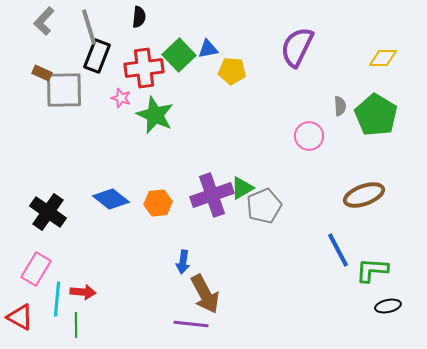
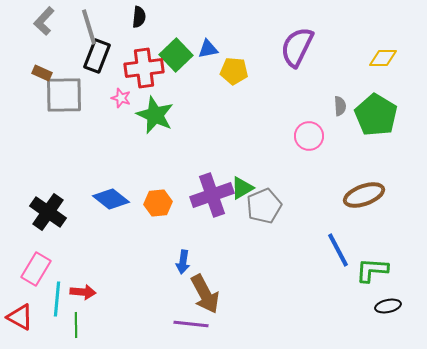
green square: moved 3 px left
yellow pentagon: moved 2 px right
gray square: moved 5 px down
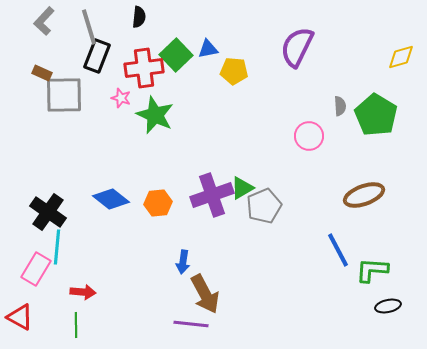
yellow diamond: moved 18 px right, 1 px up; rotated 16 degrees counterclockwise
cyan line: moved 52 px up
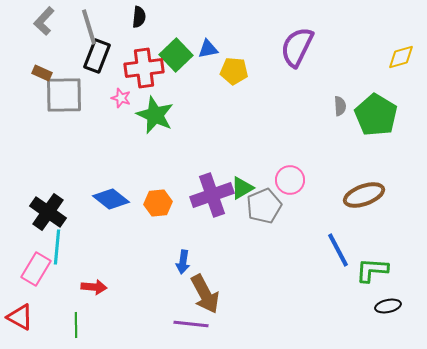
pink circle: moved 19 px left, 44 px down
red arrow: moved 11 px right, 5 px up
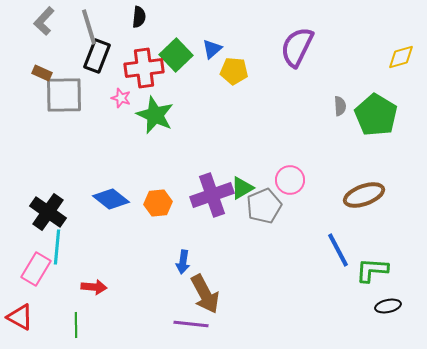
blue triangle: moved 4 px right; rotated 30 degrees counterclockwise
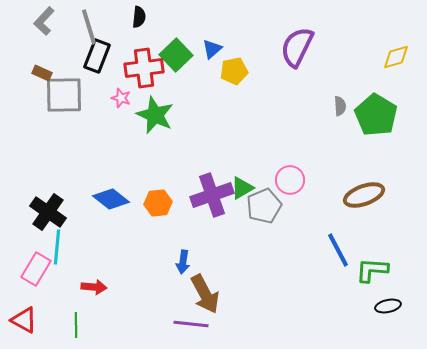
yellow diamond: moved 5 px left
yellow pentagon: rotated 16 degrees counterclockwise
red triangle: moved 4 px right, 3 px down
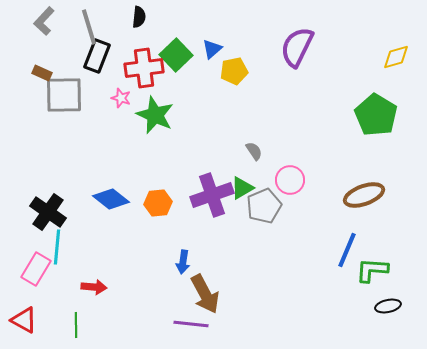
gray semicircle: moved 86 px left, 45 px down; rotated 30 degrees counterclockwise
blue line: moved 9 px right; rotated 51 degrees clockwise
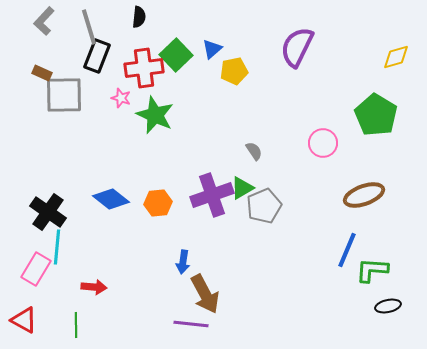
pink circle: moved 33 px right, 37 px up
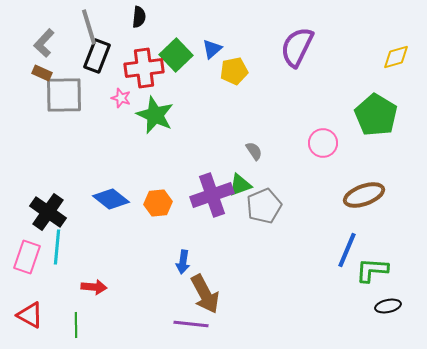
gray L-shape: moved 22 px down
green triangle: moved 2 px left, 3 px up; rotated 10 degrees clockwise
pink rectangle: moved 9 px left, 12 px up; rotated 12 degrees counterclockwise
red triangle: moved 6 px right, 5 px up
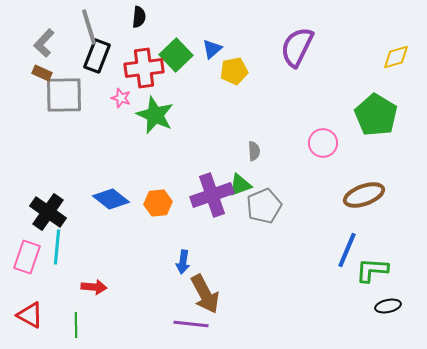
gray semicircle: rotated 30 degrees clockwise
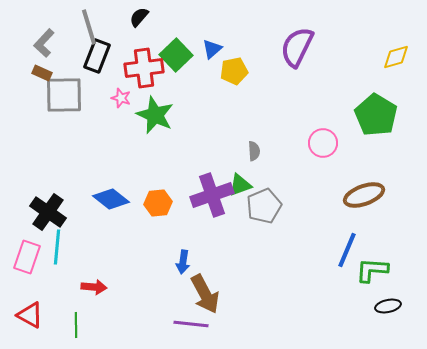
black semicircle: rotated 145 degrees counterclockwise
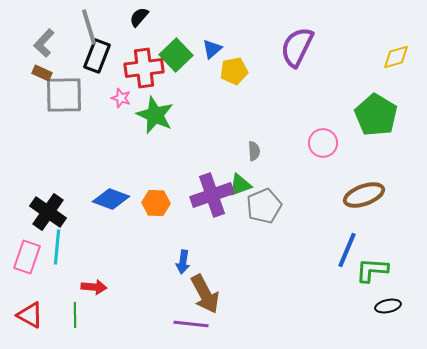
blue diamond: rotated 18 degrees counterclockwise
orange hexagon: moved 2 px left; rotated 8 degrees clockwise
green line: moved 1 px left, 10 px up
